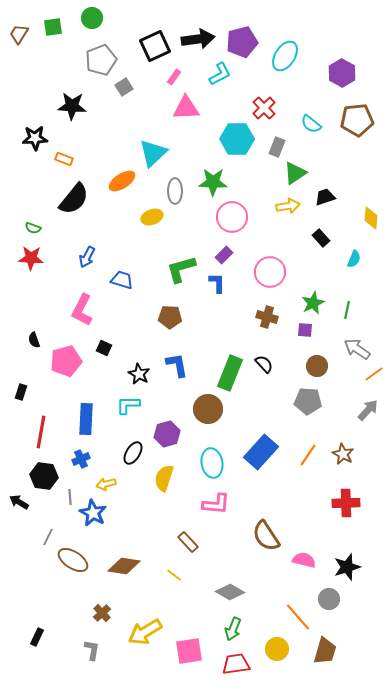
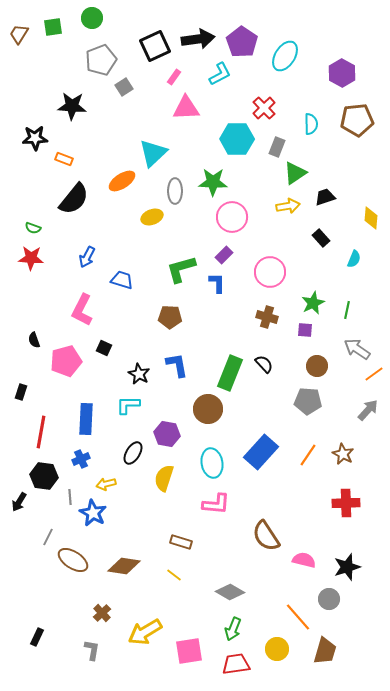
purple pentagon at (242, 42): rotated 24 degrees counterclockwise
cyan semicircle at (311, 124): rotated 130 degrees counterclockwise
purple hexagon at (167, 434): rotated 25 degrees clockwise
black arrow at (19, 502): rotated 90 degrees counterclockwise
brown rectangle at (188, 542): moved 7 px left; rotated 30 degrees counterclockwise
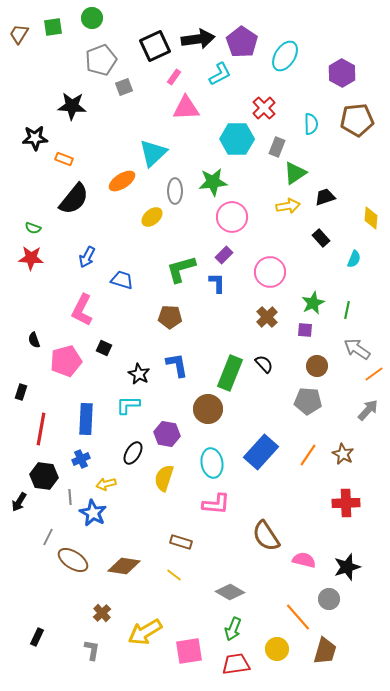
gray square at (124, 87): rotated 12 degrees clockwise
green star at (213, 182): rotated 8 degrees counterclockwise
yellow ellipse at (152, 217): rotated 20 degrees counterclockwise
brown cross at (267, 317): rotated 30 degrees clockwise
red line at (41, 432): moved 3 px up
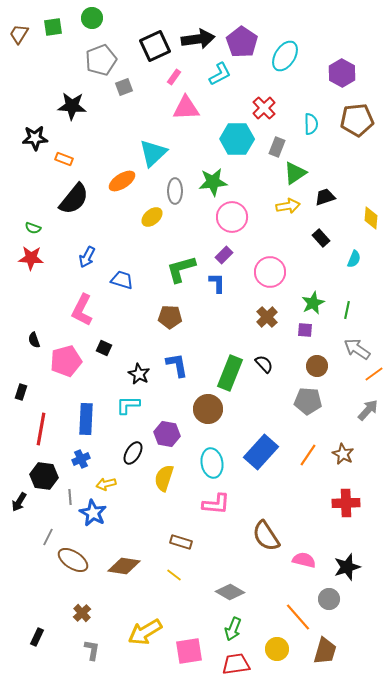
brown cross at (102, 613): moved 20 px left
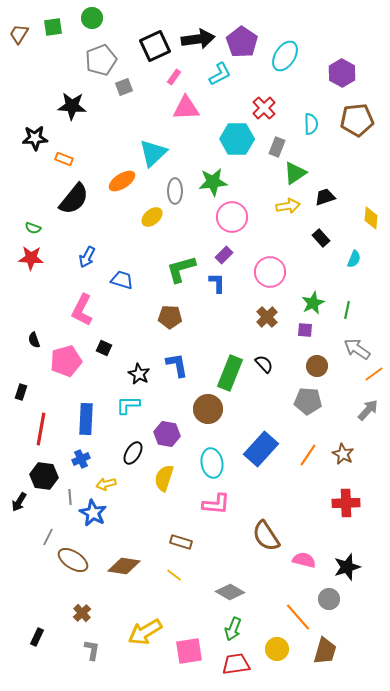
blue rectangle at (261, 452): moved 3 px up
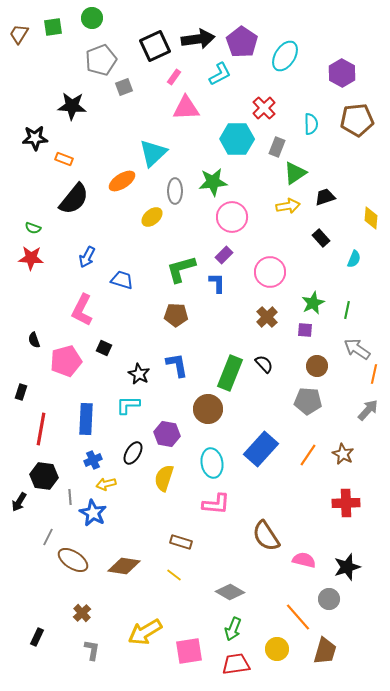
brown pentagon at (170, 317): moved 6 px right, 2 px up
orange line at (374, 374): rotated 42 degrees counterclockwise
blue cross at (81, 459): moved 12 px right, 1 px down
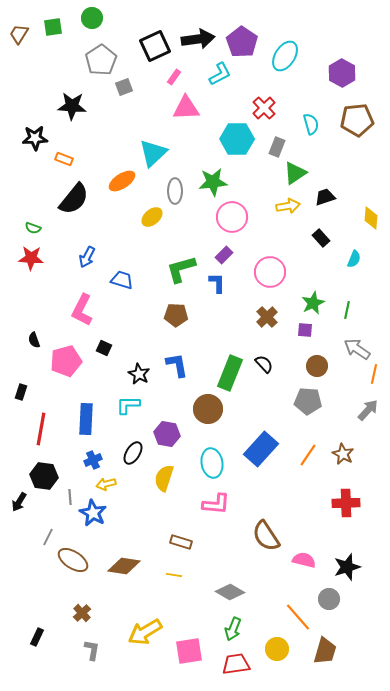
gray pentagon at (101, 60): rotated 12 degrees counterclockwise
cyan semicircle at (311, 124): rotated 15 degrees counterclockwise
yellow line at (174, 575): rotated 28 degrees counterclockwise
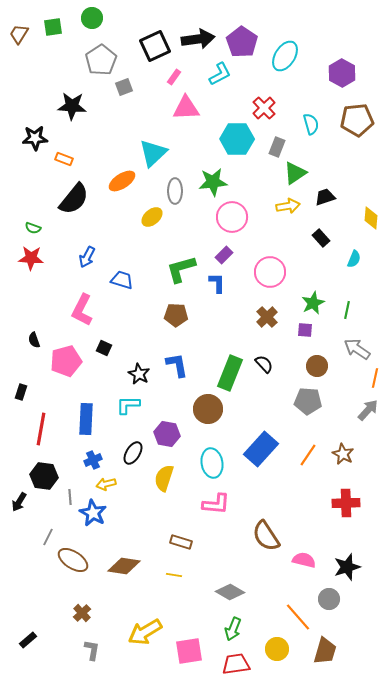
orange line at (374, 374): moved 1 px right, 4 px down
black rectangle at (37, 637): moved 9 px left, 3 px down; rotated 24 degrees clockwise
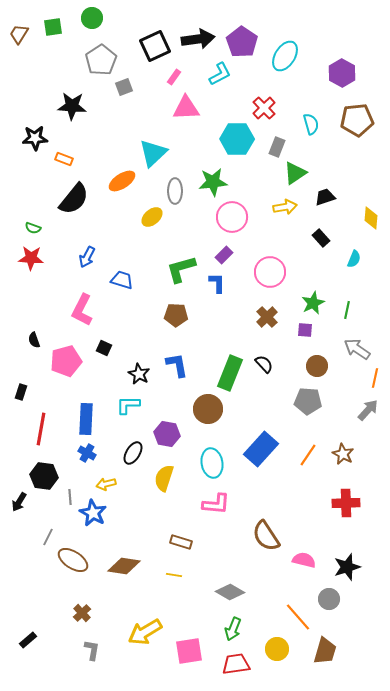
yellow arrow at (288, 206): moved 3 px left, 1 px down
blue cross at (93, 460): moved 6 px left, 7 px up; rotated 36 degrees counterclockwise
